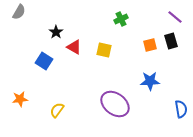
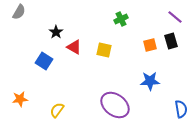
purple ellipse: moved 1 px down
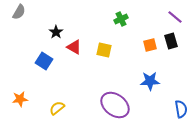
yellow semicircle: moved 2 px up; rotated 14 degrees clockwise
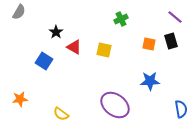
orange square: moved 1 px left, 1 px up; rotated 24 degrees clockwise
yellow semicircle: moved 4 px right, 6 px down; rotated 105 degrees counterclockwise
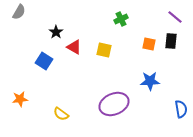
black rectangle: rotated 21 degrees clockwise
purple ellipse: moved 1 px left, 1 px up; rotated 60 degrees counterclockwise
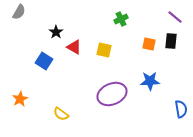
orange star: rotated 21 degrees counterclockwise
purple ellipse: moved 2 px left, 10 px up
